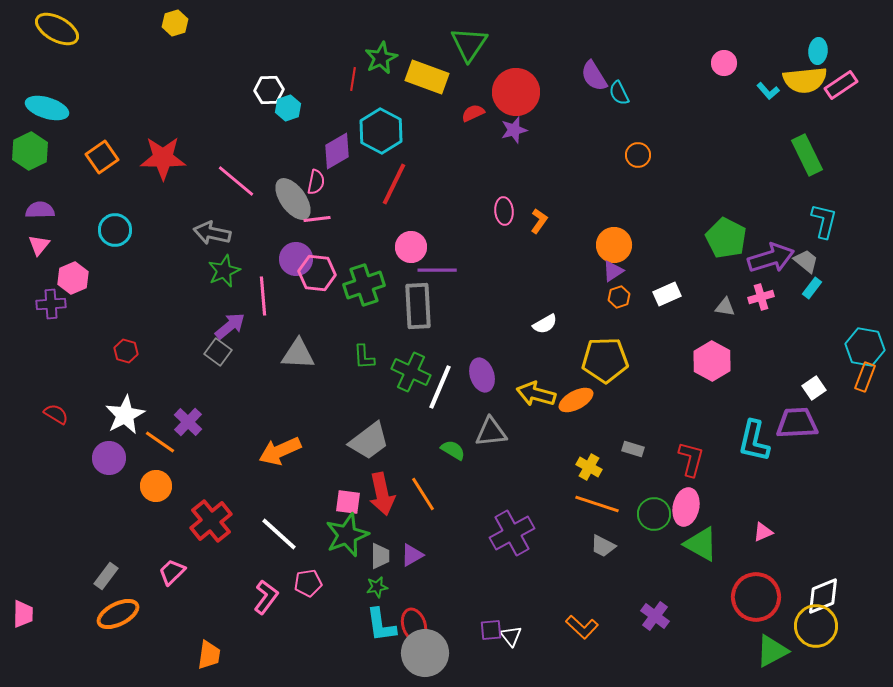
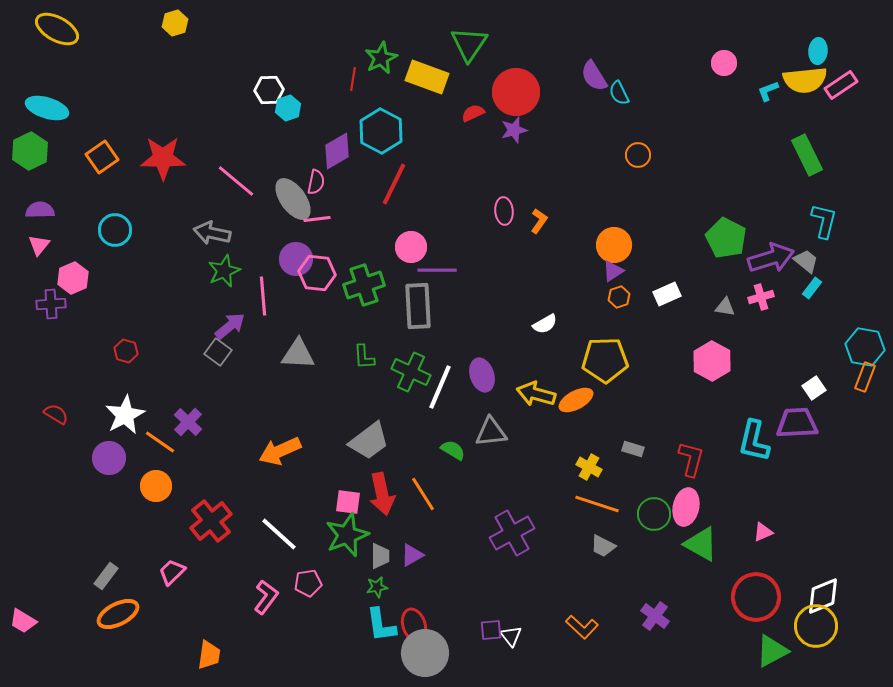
cyan L-shape at (768, 91): rotated 110 degrees clockwise
pink trapezoid at (23, 614): moved 7 px down; rotated 120 degrees clockwise
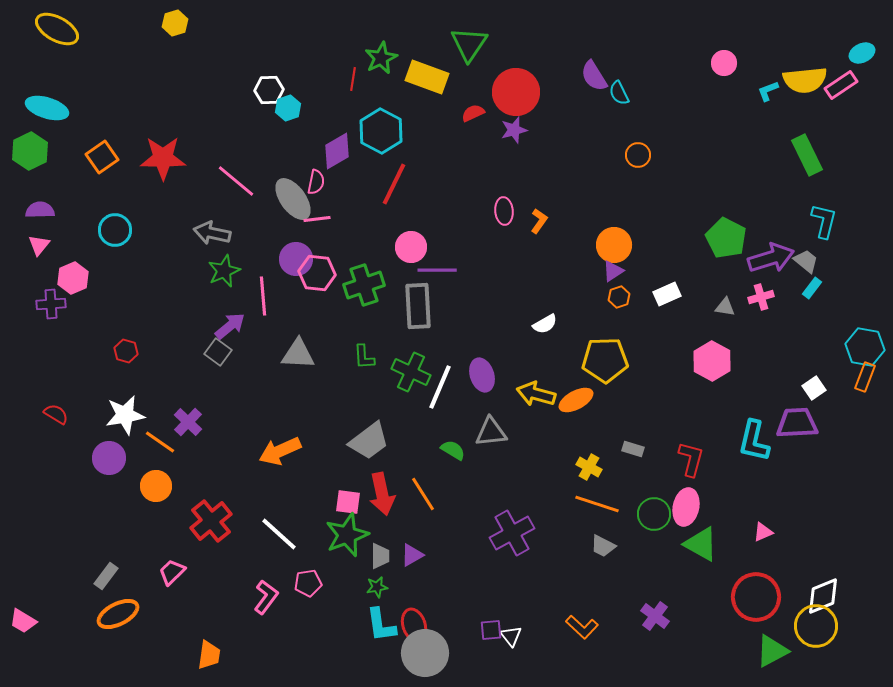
cyan ellipse at (818, 51): moved 44 px right, 2 px down; rotated 60 degrees clockwise
white star at (125, 415): rotated 18 degrees clockwise
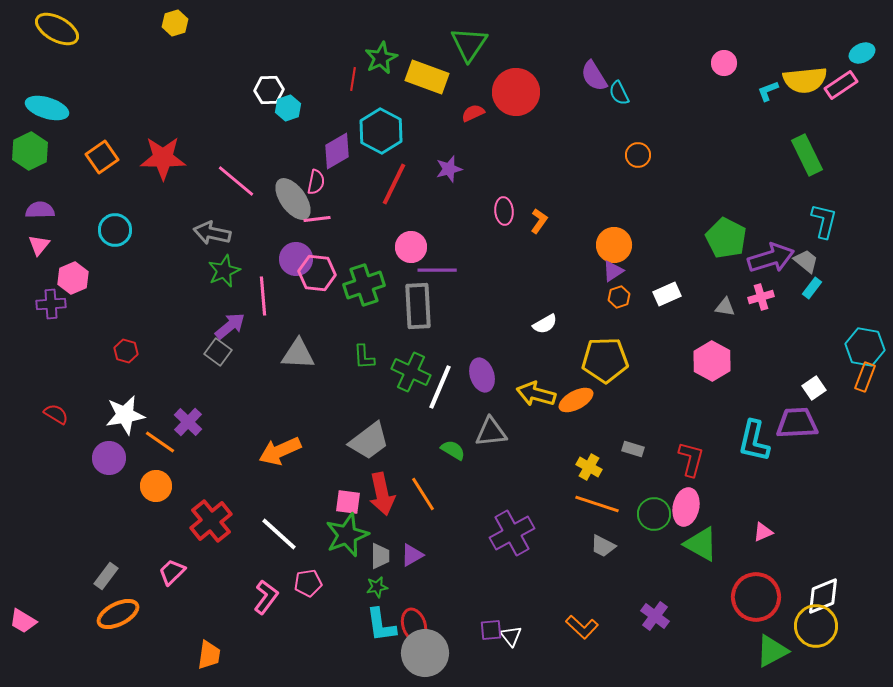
purple star at (514, 130): moved 65 px left, 39 px down
